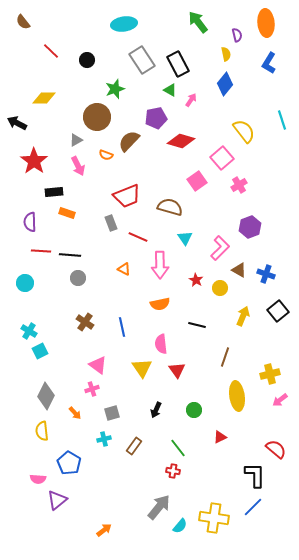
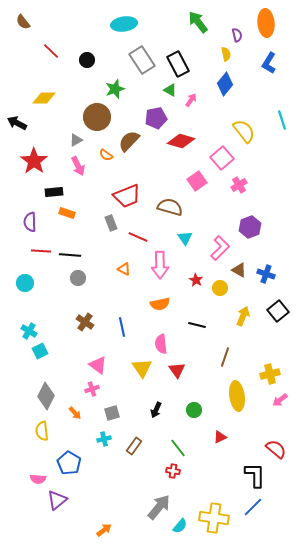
orange semicircle at (106, 155): rotated 16 degrees clockwise
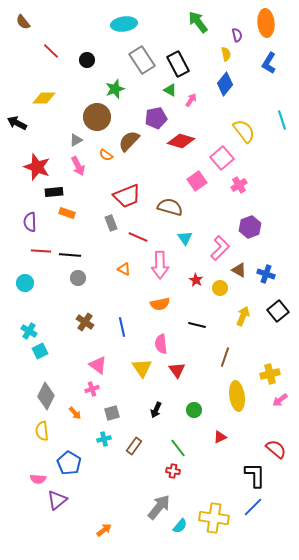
red star at (34, 161): moved 3 px right, 6 px down; rotated 16 degrees counterclockwise
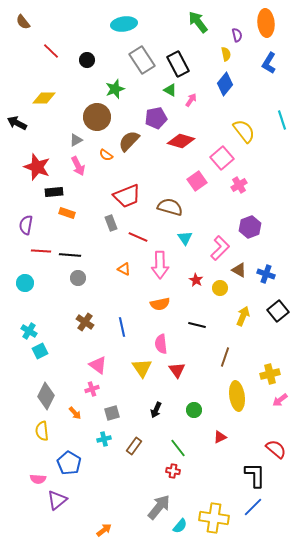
purple semicircle at (30, 222): moved 4 px left, 3 px down; rotated 12 degrees clockwise
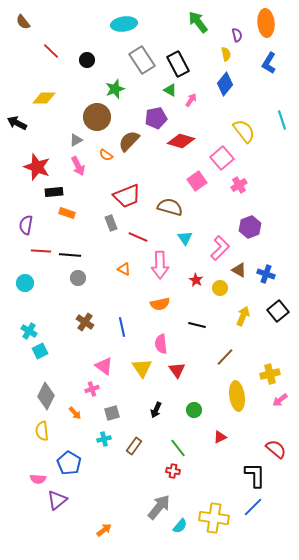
brown line at (225, 357): rotated 24 degrees clockwise
pink triangle at (98, 365): moved 6 px right, 1 px down
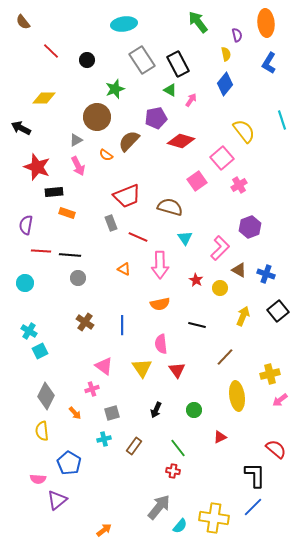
black arrow at (17, 123): moved 4 px right, 5 px down
blue line at (122, 327): moved 2 px up; rotated 12 degrees clockwise
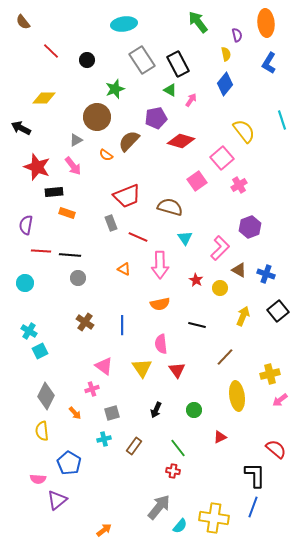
pink arrow at (78, 166): moved 5 px left; rotated 12 degrees counterclockwise
blue line at (253, 507): rotated 25 degrees counterclockwise
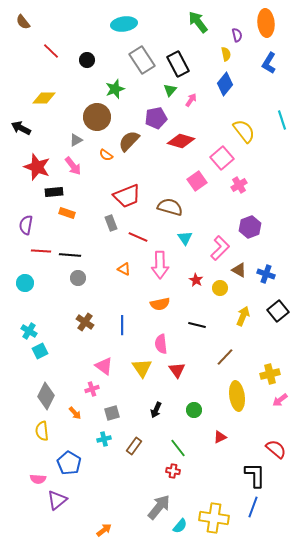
green triangle at (170, 90): rotated 40 degrees clockwise
